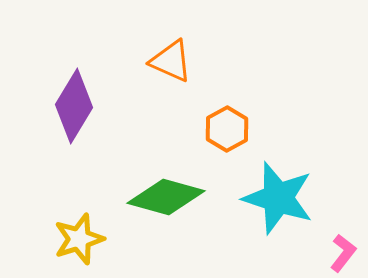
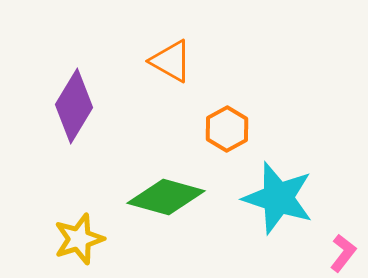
orange triangle: rotated 6 degrees clockwise
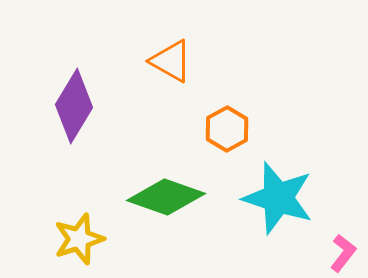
green diamond: rotated 4 degrees clockwise
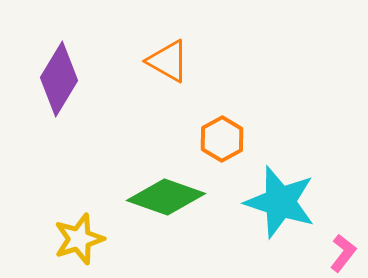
orange triangle: moved 3 px left
purple diamond: moved 15 px left, 27 px up
orange hexagon: moved 5 px left, 10 px down
cyan star: moved 2 px right, 4 px down
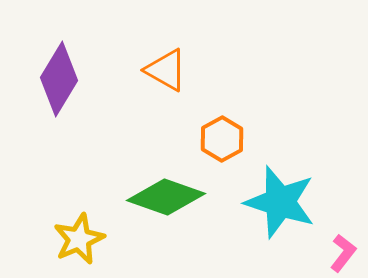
orange triangle: moved 2 px left, 9 px down
yellow star: rotated 6 degrees counterclockwise
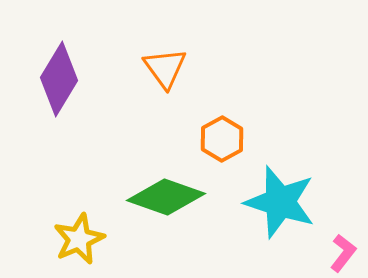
orange triangle: moved 1 px left, 2 px up; rotated 24 degrees clockwise
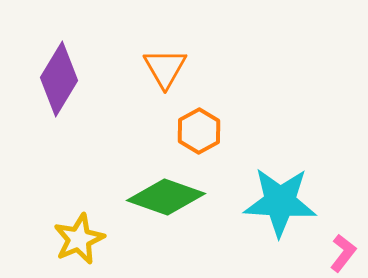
orange triangle: rotated 6 degrees clockwise
orange hexagon: moved 23 px left, 8 px up
cyan star: rotated 14 degrees counterclockwise
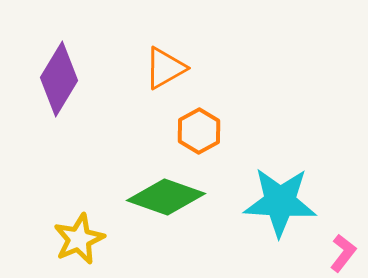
orange triangle: rotated 30 degrees clockwise
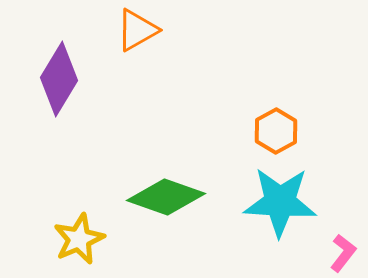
orange triangle: moved 28 px left, 38 px up
orange hexagon: moved 77 px right
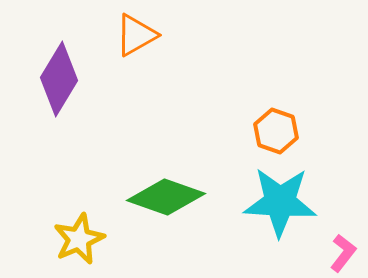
orange triangle: moved 1 px left, 5 px down
orange hexagon: rotated 12 degrees counterclockwise
